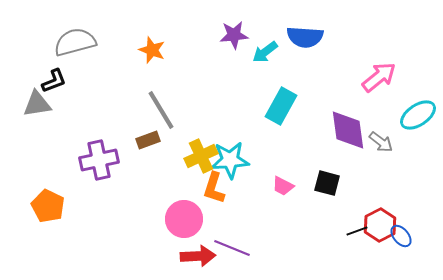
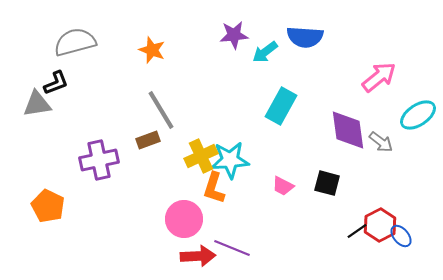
black L-shape: moved 2 px right, 2 px down
black line: rotated 15 degrees counterclockwise
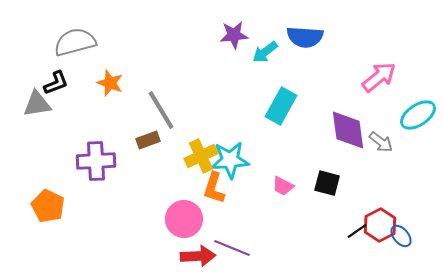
orange star: moved 42 px left, 33 px down
purple cross: moved 3 px left, 1 px down; rotated 9 degrees clockwise
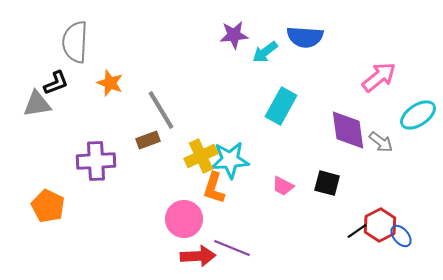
gray semicircle: rotated 72 degrees counterclockwise
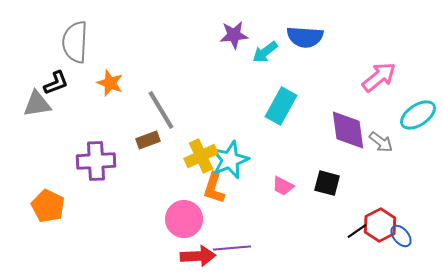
cyan star: rotated 18 degrees counterclockwise
purple line: rotated 27 degrees counterclockwise
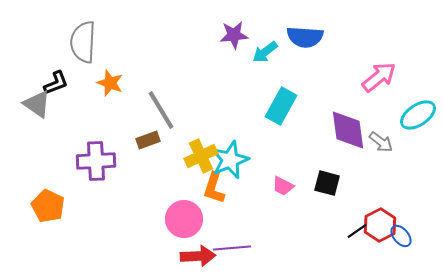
gray semicircle: moved 8 px right
gray triangle: rotated 44 degrees clockwise
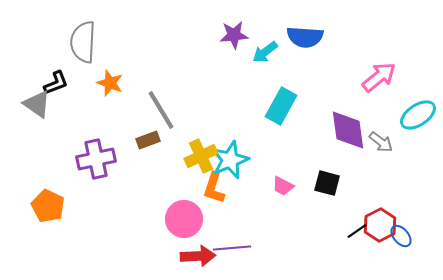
purple cross: moved 2 px up; rotated 9 degrees counterclockwise
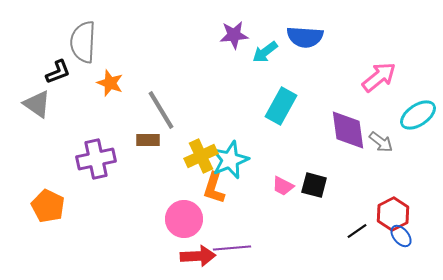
black L-shape: moved 2 px right, 11 px up
brown rectangle: rotated 20 degrees clockwise
black square: moved 13 px left, 2 px down
red hexagon: moved 13 px right, 11 px up
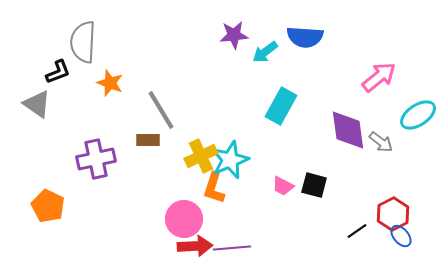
red arrow: moved 3 px left, 10 px up
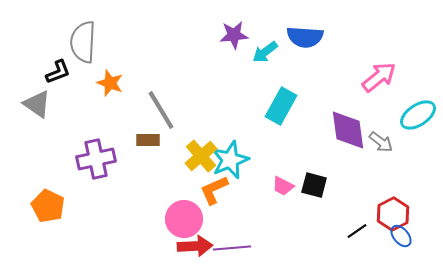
yellow cross: rotated 16 degrees counterclockwise
orange L-shape: moved 2 px down; rotated 48 degrees clockwise
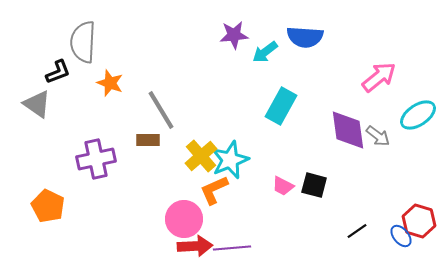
gray arrow: moved 3 px left, 6 px up
red hexagon: moved 26 px right, 7 px down; rotated 16 degrees counterclockwise
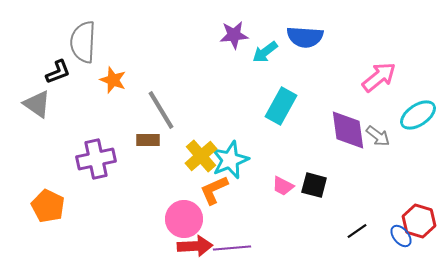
orange star: moved 3 px right, 3 px up
